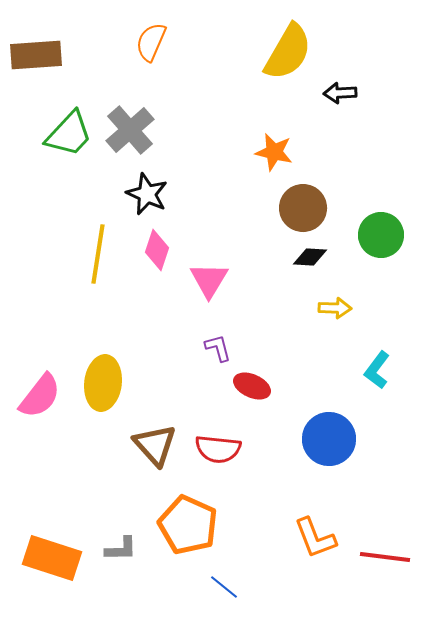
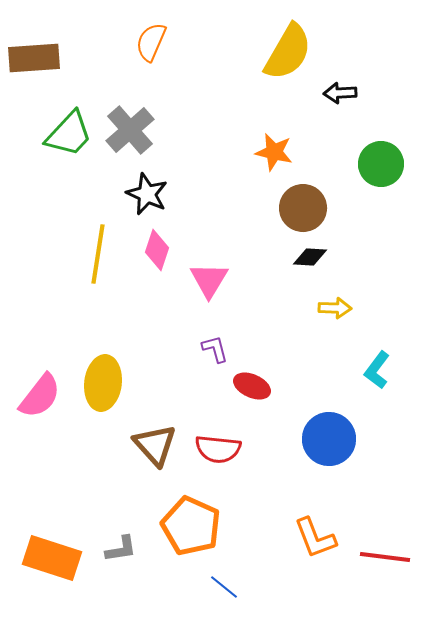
brown rectangle: moved 2 px left, 3 px down
green circle: moved 71 px up
purple L-shape: moved 3 px left, 1 px down
orange pentagon: moved 3 px right, 1 px down
gray L-shape: rotated 8 degrees counterclockwise
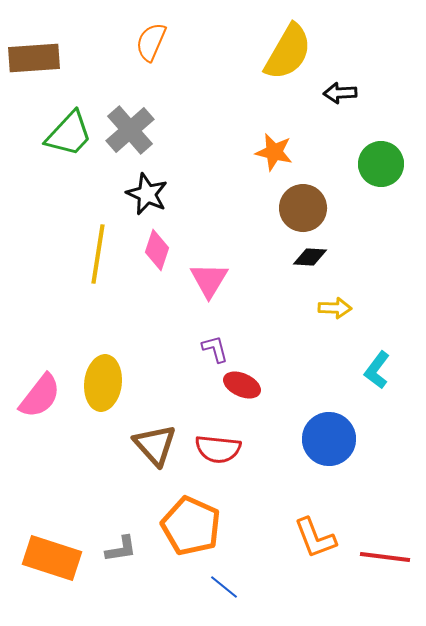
red ellipse: moved 10 px left, 1 px up
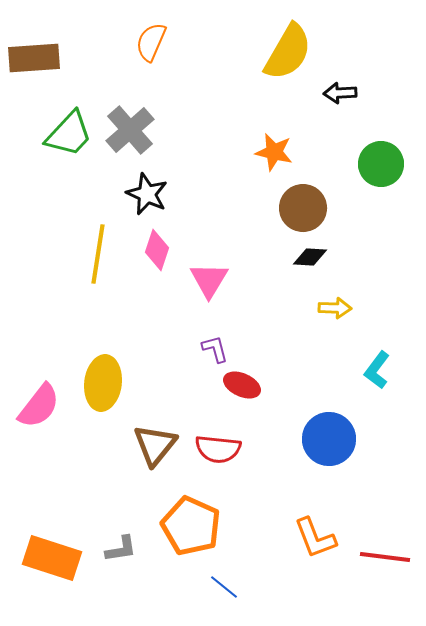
pink semicircle: moved 1 px left, 10 px down
brown triangle: rotated 21 degrees clockwise
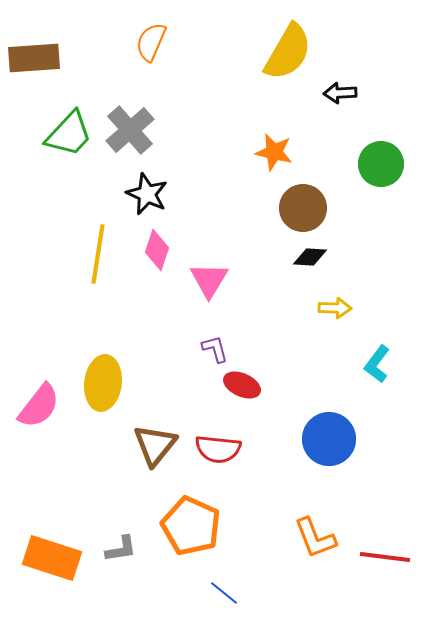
cyan L-shape: moved 6 px up
blue line: moved 6 px down
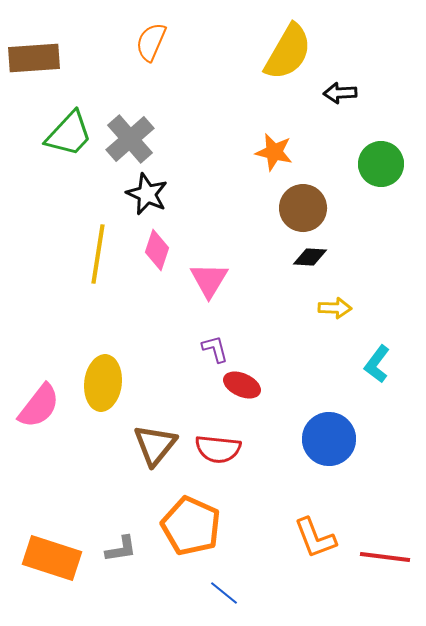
gray cross: moved 9 px down
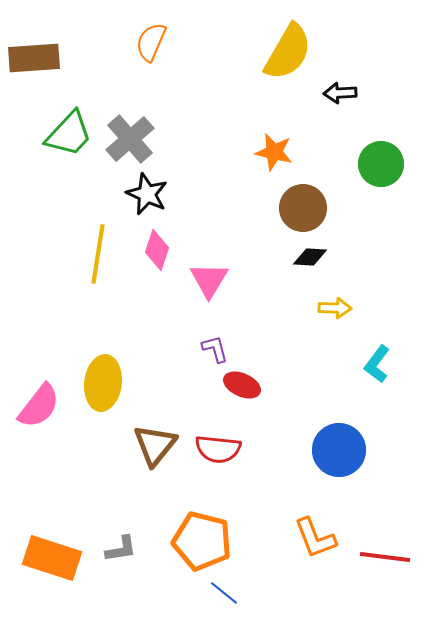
blue circle: moved 10 px right, 11 px down
orange pentagon: moved 11 px right, 15 px down; rotated 10 degrees counterclockwise
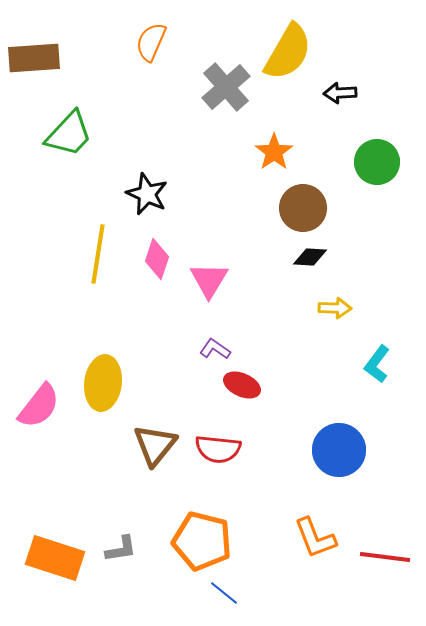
gray cross: moved 96 px right, 52 px up
orange star: rotated 24 degrees clockwise
green circle: moved 4 px left, 2 px up
pink diamond: moved 9 px down
purple L-shape: rotated 40 degrees counterclockwise
orange rectangle: moved 3 px right
